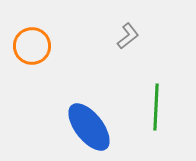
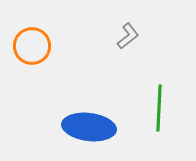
green line: moved 3 px right, 1 px down
blue ellipse: rotated 45 degrees counterclockwise
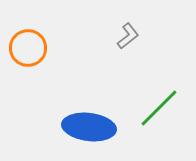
orange circle: moved 4 px left, 2 px down
green line: rotated 42 degrees clockwise
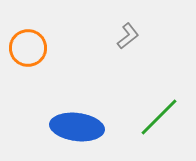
green line: moved 9 px down
blue ellipse: moved 12 px left
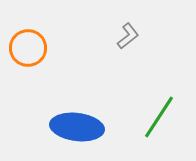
green line: rotated 12 degrees counterclockwise
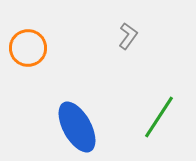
gray L-shape: rotated 16 degrees counterclockwise
blue ellipse: rotated 54 degrees clockwise
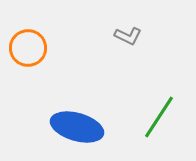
gray L-shape: rotated 80 degrees clockwise
blue ellipse: rotated 45 degrees counterclockwise
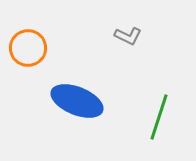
green line: rotated 15 degrees counterclockwise
blue ellipse: moved 26 px up; rotated 6 degrees clockwise
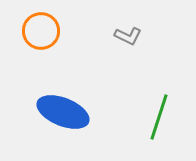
orange circle: moved 13 px right, 17 px up
blue ellipse: moved 14 px left, 11 px down
